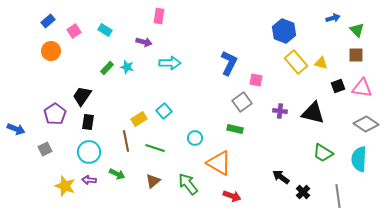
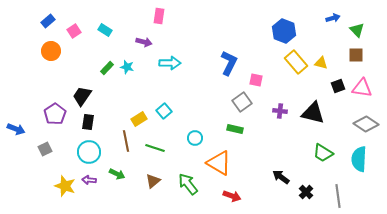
black cross at (303, 192): moved 3 px right
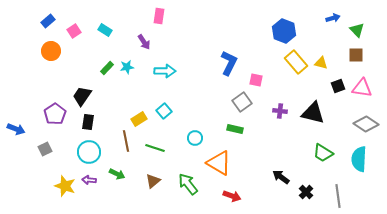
purple arrow at (144, 42): rotated 42 degrees clockwise
cyan arrow at (170, 63): moved 5 px left, 8 px down
cyan star at (127, 67): rotated 24 degrees counterclockwise
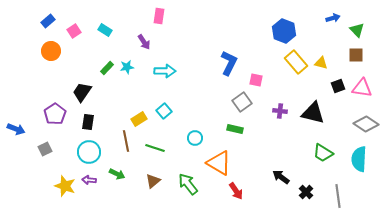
black trapezoid at (82, 96): moved 4 px up
red arrow at (232, 196): moved 4 px right, 5 px up; rotated 36 degrees clockwise
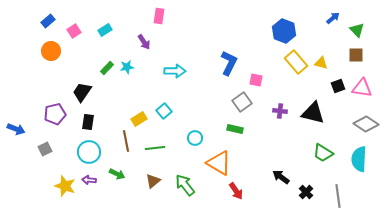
blue arrow at (333, 18): rotated 24 degrees counterclockwise
cyan rectangle at (105, 30): rotated 64 degrees counterclockwise
cyan arrow at (165, 71): moved 10 px right
purple pentagon at (55, 114): rotated 20 degrees clockwise
green line at (155, 148): rotated 24 degrees counterclockwise
green arrow at (188, 184): moved 3 px left, 1 px down
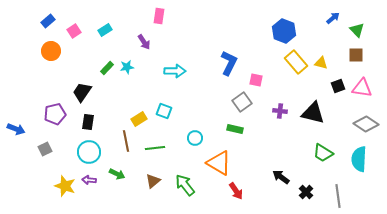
cyan square at (164, 111): rotated 28 degrees counterclockwise
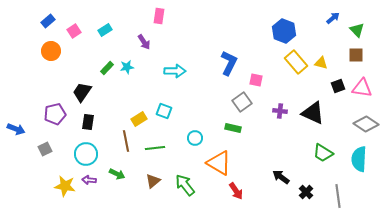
black triangle at (313, 113): rotated 10 degrees clockwise
green rectangle at (235, 129): moved 2 px left, 1 px up
cyan circle at (89, 152): moved 3 px left, 2 px down
yellow star at (65, 186): rotated 10 degrees counterclockwise
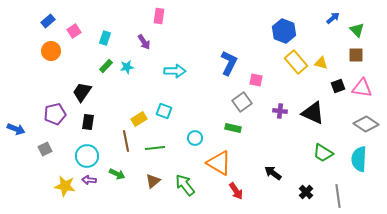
cyan rectangle at (105, 30): moved 8 px down; rotated 40 degrees counterclockwise
green rectangle at (107, 68): moved 1 px left, 2 px up
cyan circle at (86, 154): moved 1 px right, 2 px down
black arrow at (281, 177): moved 8 px left, 4 px up
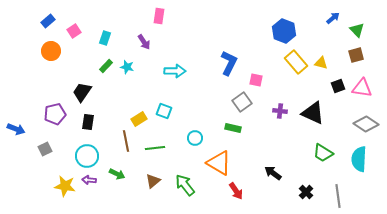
brown square at (356, 55): rotated 14 degrees counterclockwise
cyan star at (127, 67): rotated 24 degrees clockwise
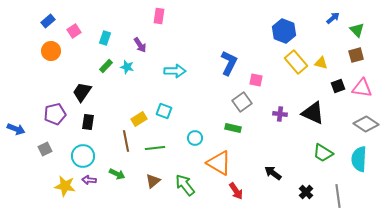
purple arrow at (144, 42): moved 4 px left, 3 px down
purple cross at (280, 111): moved 3 px down
cyan circle at (87, 156): moved 4 px left
